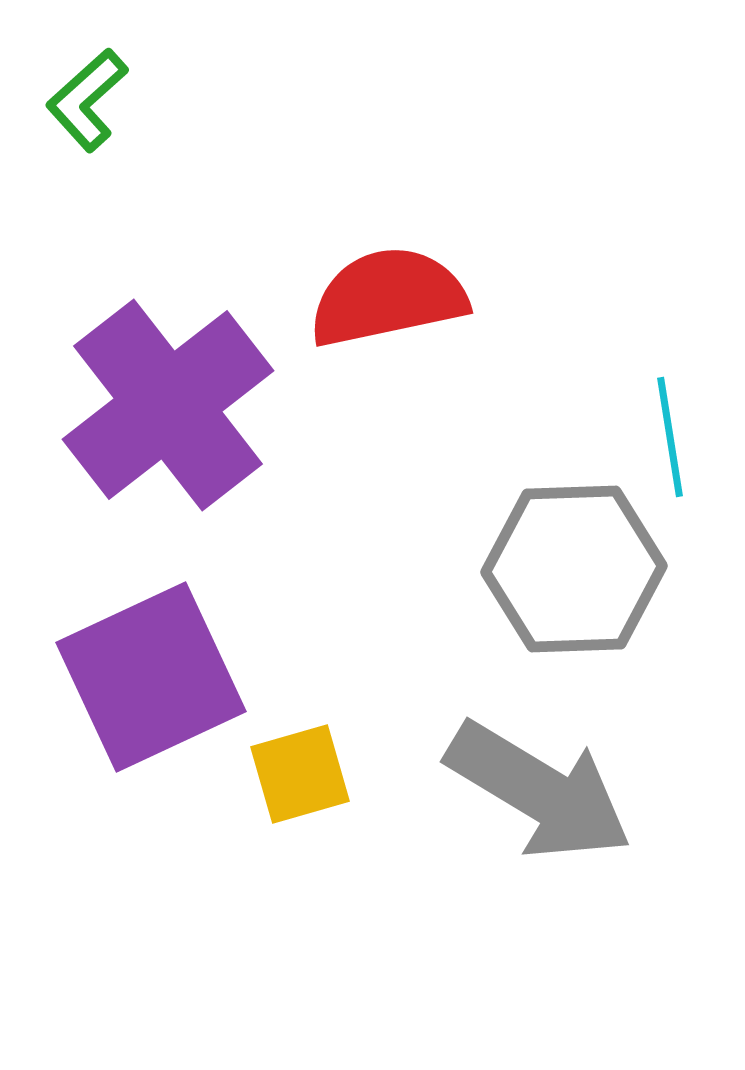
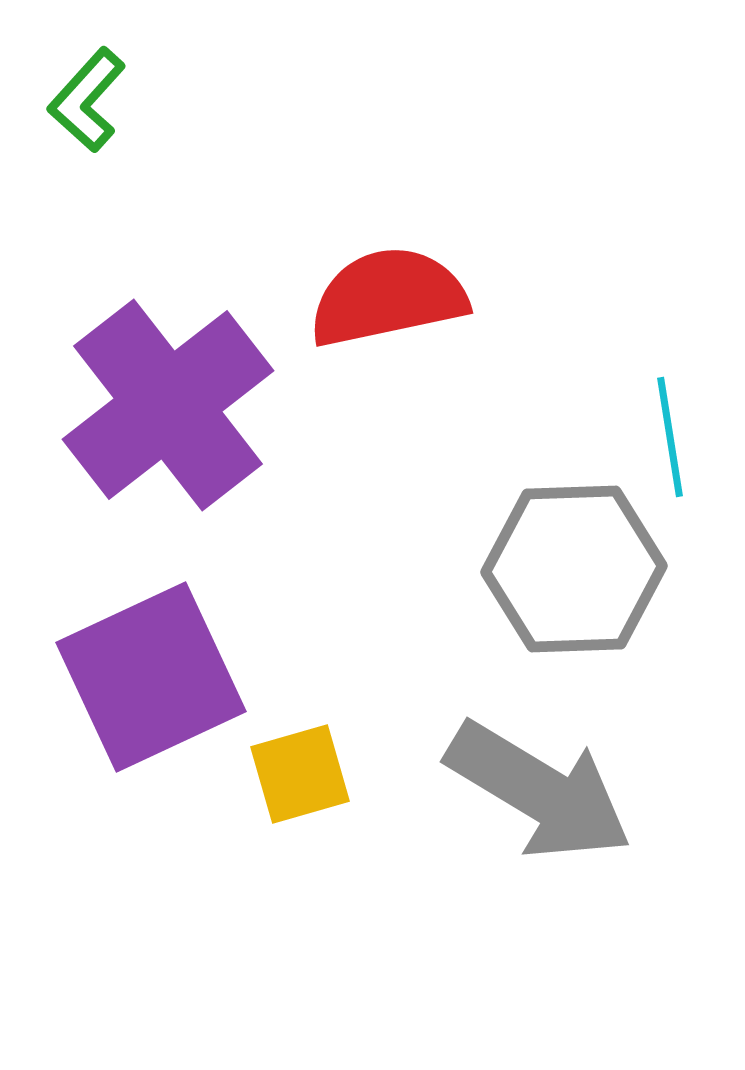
green L-shape: rotated 6 degrees counterclockwise
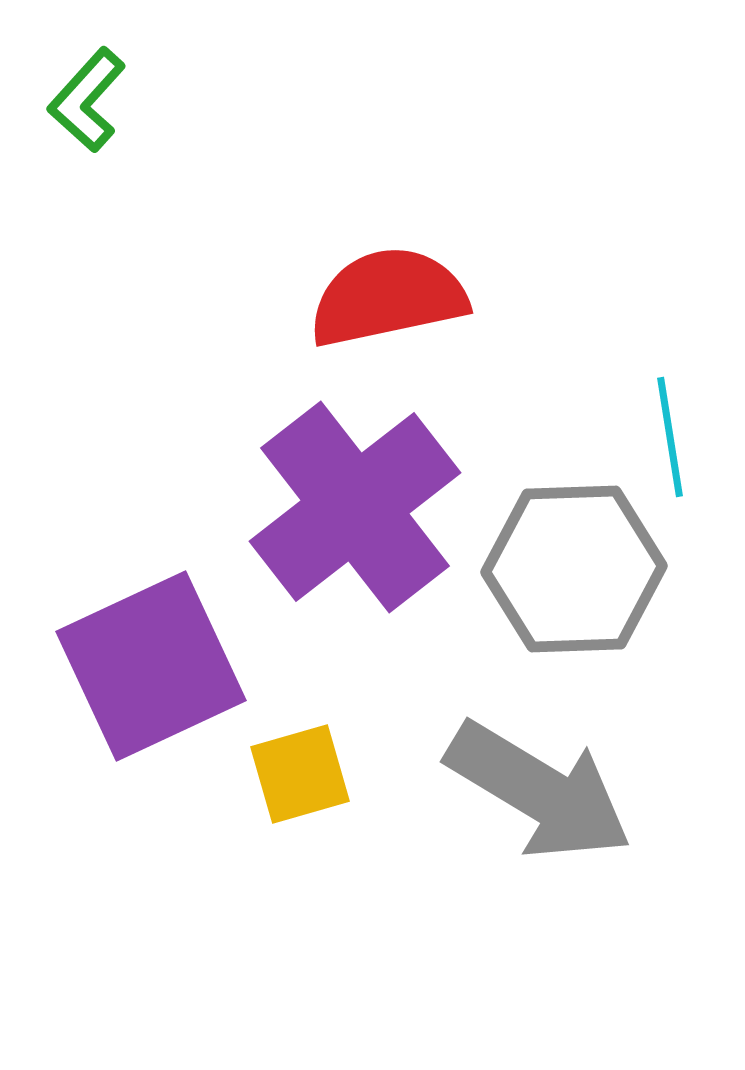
purple cross: moved 187 px right, 102 px down
purple square: moved 11 px up
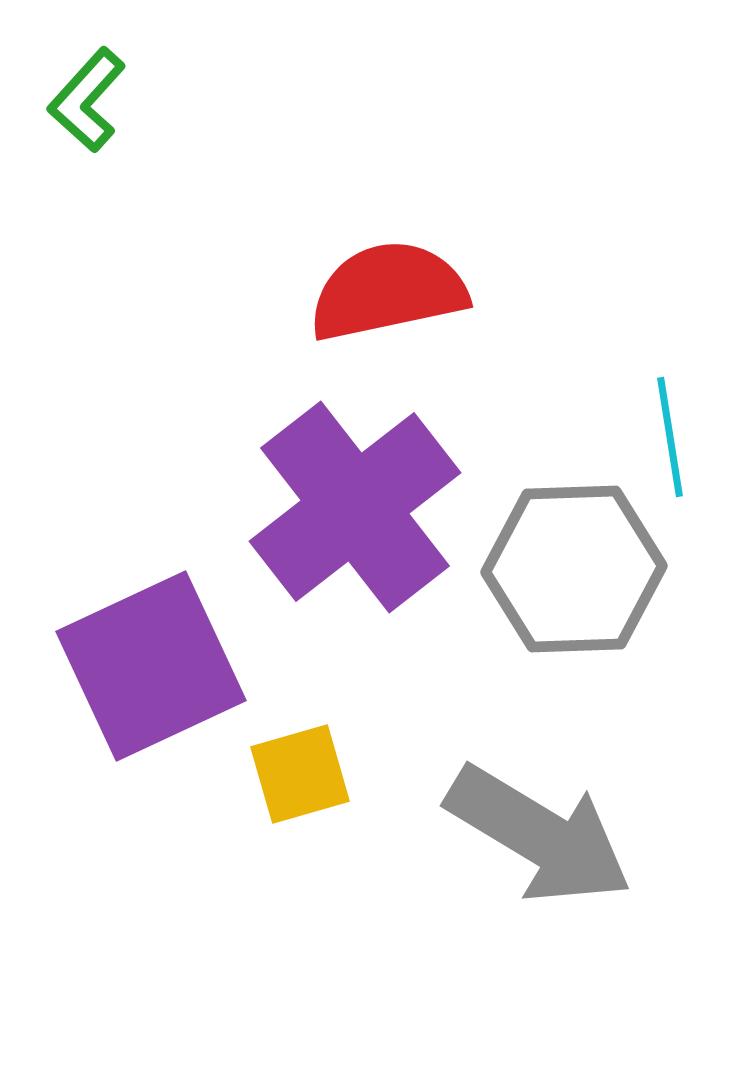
red semicircle: moved 6 px up
gray arrow: moved 44 px down
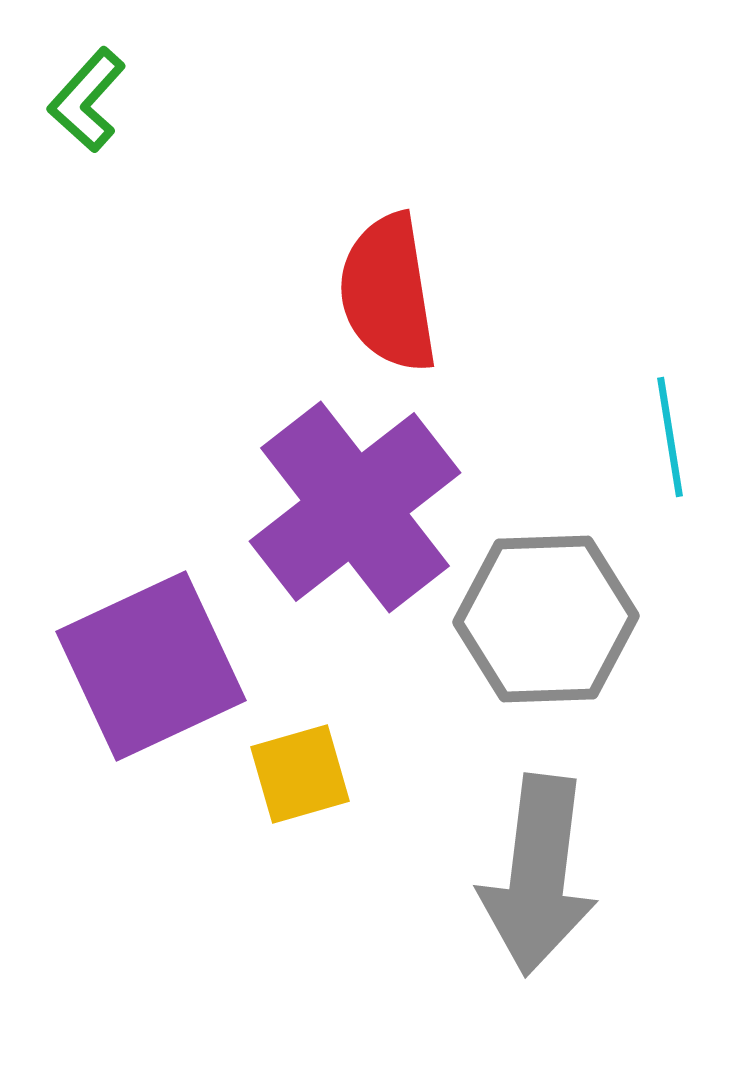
red semicircle: moved 2 px down; rotated 87 degrees counterclockwise
gray hexagon: moved 28 px left, 50 px down
gray arrow: moved 1 px left, 40 px down; rotated 66 degrees clockwise
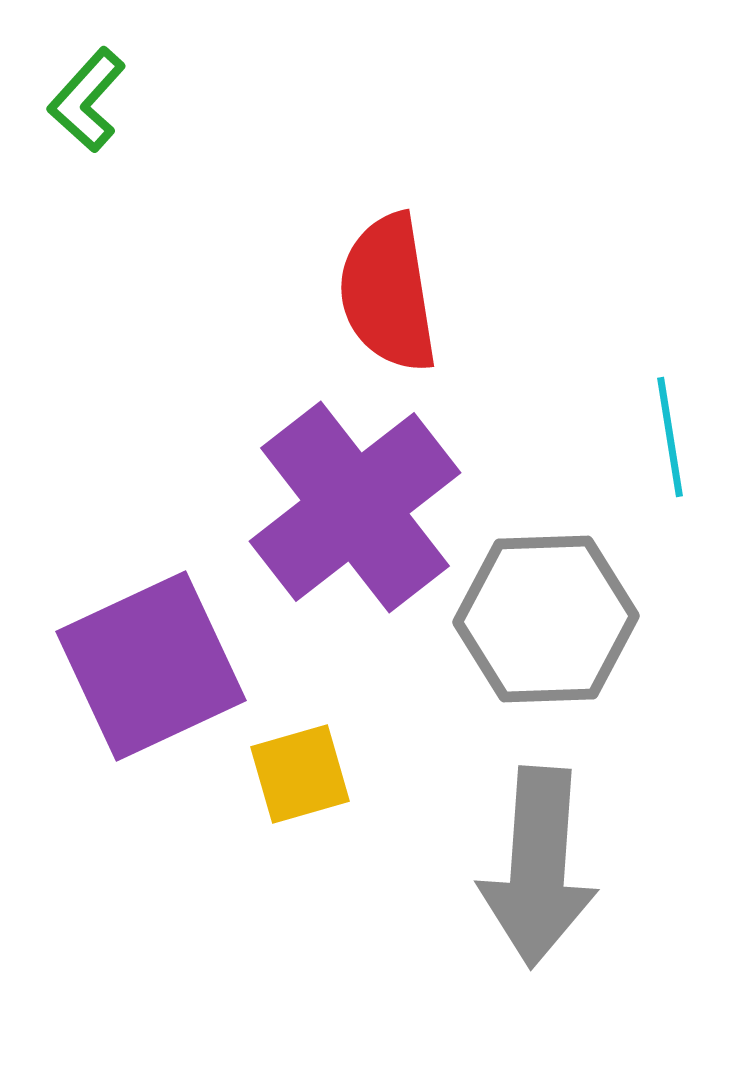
gray arrow: moved 8 px up; rotated 3 degrees counterclockwise
